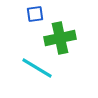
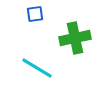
green cross: moved 15 px right
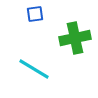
cyan line: moved 3 px left, 1 px down
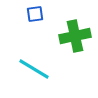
green cross: moved 2 px up
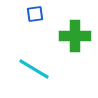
green cross: rotated 12 degrees clockwise
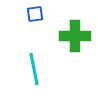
cyan line: rotated 48 degrees clockwise
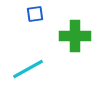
cyan line: moved 6 px left; rotated 72 degrees clockwise
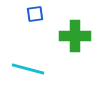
cyan line: rotated 44 degrees clockwise
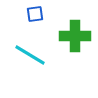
cyan line: moved 2 px right, 14 px up; rotated 16 degrees clockwise
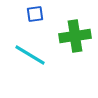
green cross: rotated 8 degrees counterclockwise
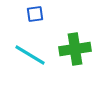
green cross: moved 13 px down
